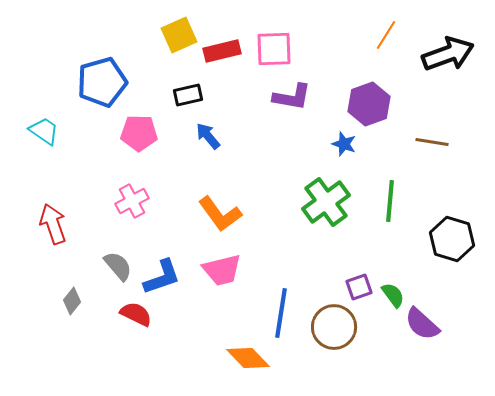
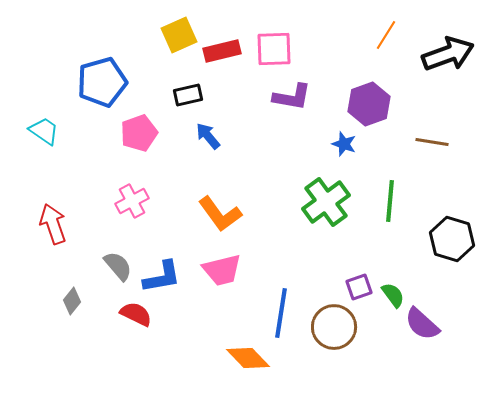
pink pentagon: rotated 21 degrees counterclockwise
blue L-shape: rotated 9 degrees clockwise
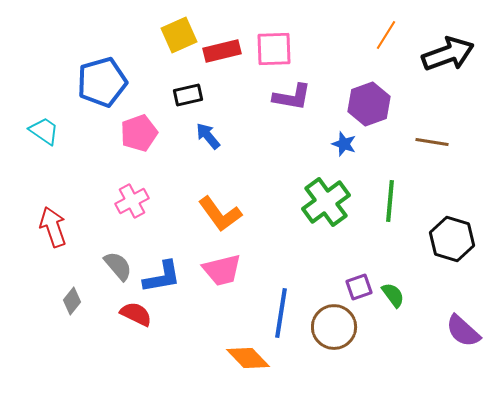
red arrow: moved 3 px down
purple semicircle: moved 41 px right, 7 px down
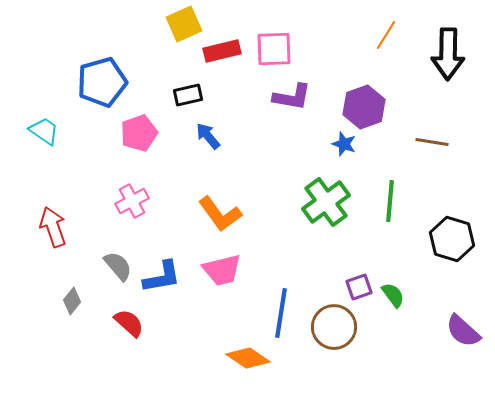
yellow square: moved 5 px right, 11 px up
black arrow: rotated 111 degrees clockwise
purple hexagon: moved 5 px left, 3 px down
red semicircle: moved 7 px left, 9 px down; rotated 16 degrees clockwise
orange diamond: rotated 12 degrees counterclockwise
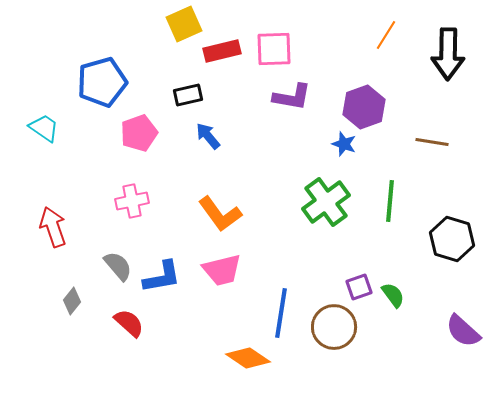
cyan trapezoid: moved 3 px up
pink cross: rotated 16 degrees clockwise
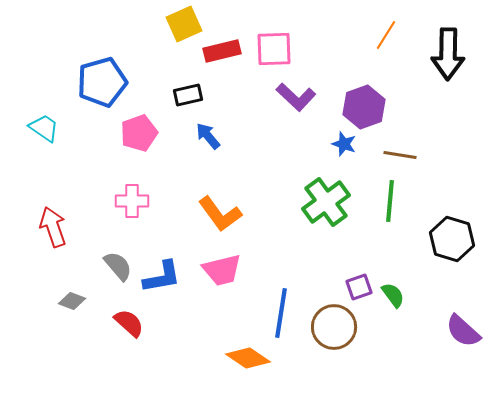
purple L-shape: moved 4 px right; rotated 33 degrees clockwise
brown line: moved 32 px left, 13 px down
pink cross: rotated 12 degrees clockwise
gray diamond: rotated 72 degrees clockwise
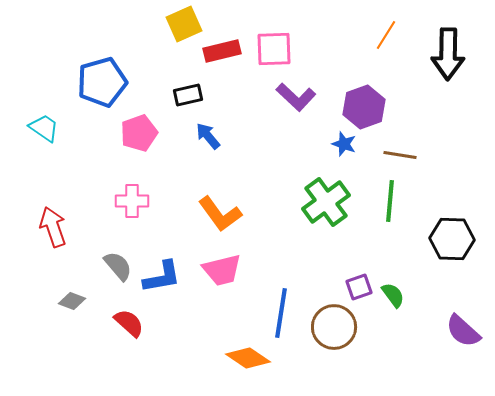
black hexagon: rotated 15 degrees counterclockwise
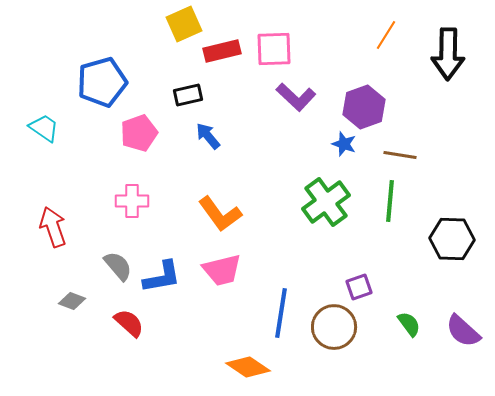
green semicircle: moved 16 px right, 29 px down
orange diamond: moved 9 px down
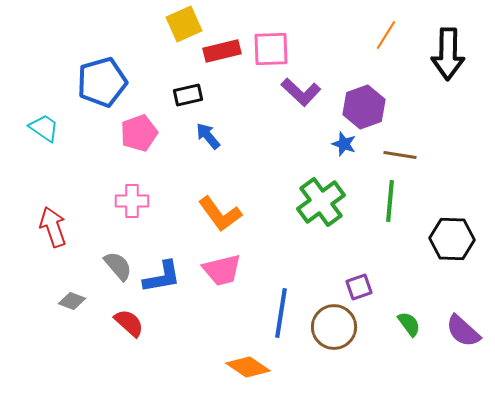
pink square: moved 3 px left
purple L-shape: moved 5 px right, 5 px up
green cross: moved 5 px left
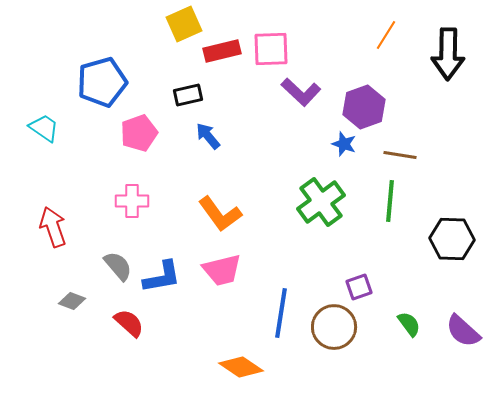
orange diamond: moved 7 px left
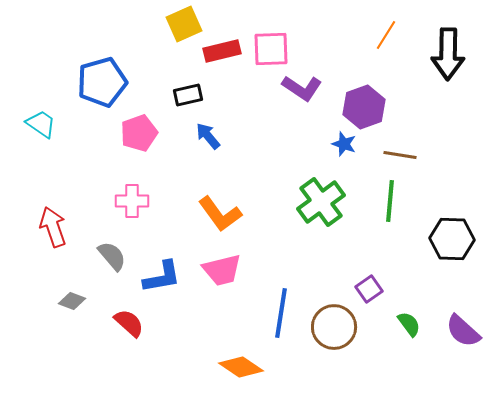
purple L-shape: moved 1 px right, 4 px up; rotated 9 degrees counterclockwise
cyan trapezoid: moved 3 px left, 4 px up
gray semicircle: moved 6 px left, 10 px up
purple square: moved 10 px right, 2 px down; rotated 16 degrees counterclockwise
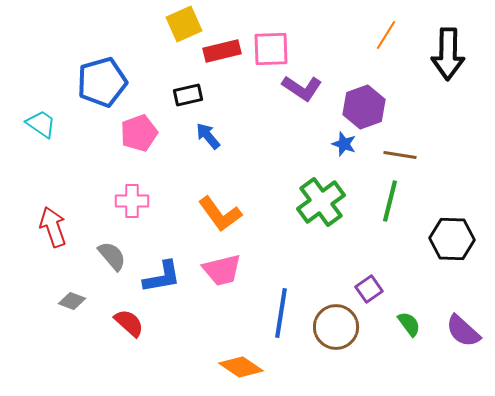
green line: rotated 9 degrees clockwise
brown circle: moved 2 px right
